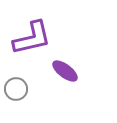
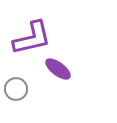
purple ellipse: moved 7 px left, 2 px up
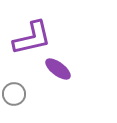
gray circle: moved 2 px left, 5 px down
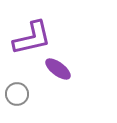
gray circle: moved 3 px right
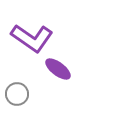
purple L-shape: rotated 48 degrees clockwise
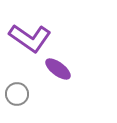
purple L-shape: moved 2 px left
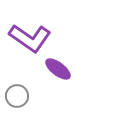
gray circle: moved 2 px down
